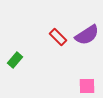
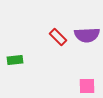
purple semicircle: rotated 30 degrees clockwise
green rectangle: rotated 42 degrees clockwise
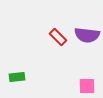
purple semicircle: rotated 10 degrees clockwise
green rectangle: moved 2 px right, 17 px down
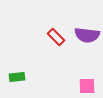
red rectangle: moved 2 px left
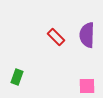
purple semicircle: rotated 85 degrees clockwise
green rectangle: rotated 63 degrees counterclockwise
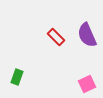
purple semicircle: rotated 25 degrees counterclockwise
pink square: moved 2 px up; rotated 24 degrees counterclockwise
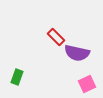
purple semicircle: moved 10 px left, 18 px down; rotated 55 degrees counterclockwise
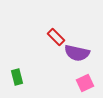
green rectangle: rotated 35 degrees counterclockwise
pink square: moved 2 px left, 1 px up
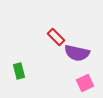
green rectangle: moved 2 px right, 6 px up
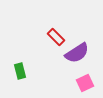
purple semicircle: rotated 45 degrees counterclockwise
green rectangle: moved 1 px right
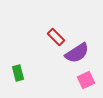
green rectangle: moved 2 px left, 2 px down
pink square: moved 1 px right, 3 px up
